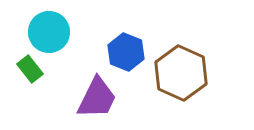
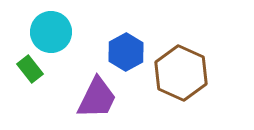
cyan circle: moved 2 px right
blue hexagon: rotated 9 degrees clockwise
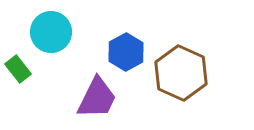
green rectangle: moved 12 px left
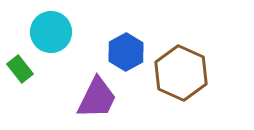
green rectangle: moved 2 px right
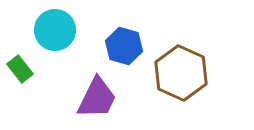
cyan circle: moved 4 px right, 2 px up
blue hexagon: moved 2 px left, 6 px up; rotated 15 degrees counterclockwise
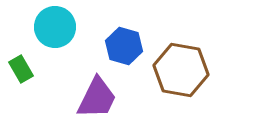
cyan circle: moved 3 px up
green rectangle: moved 1 px right; rotated 8 degrees clockwise
brown hexagon: moved 3 px up; rotated 14 degrees counterclockwise
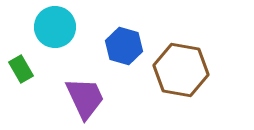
purple trapezoid: moved 12 px left; rotated 51 degrees counterclockwise
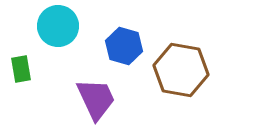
cyan circle: moved 3 px right, 1 px up
green rectangle: rotated 20 degrees clockwise
purple trapezoid: moved 11 px right, 1 px down
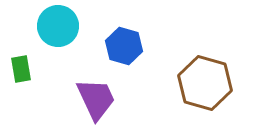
brown hexagon: moved 24 px right, 13 px down; rotated 6 degrees clockwise
